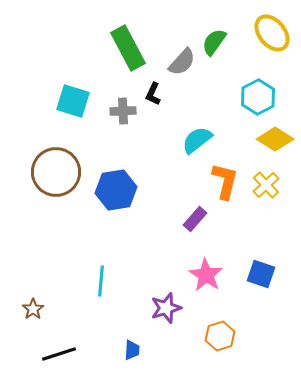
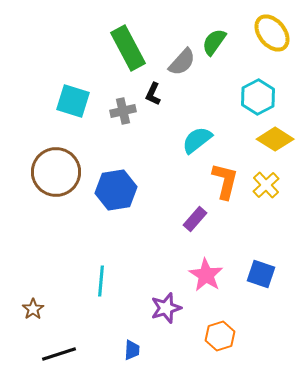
gray cross: rotated 10 degrees counterclockwise
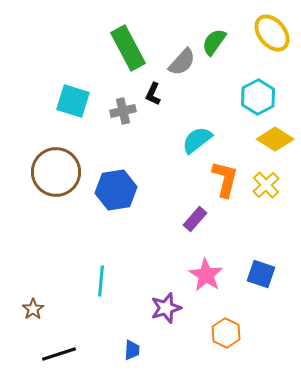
orange L-shape: moved 2 px up
orange hexagon: moved 6 px right, 3 px up; rotated 16 degrees counterclockwise
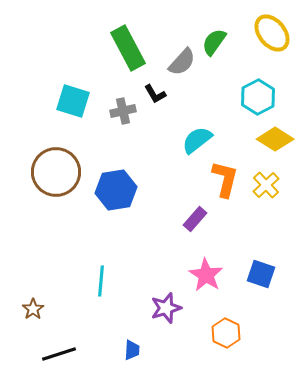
black L-shape: moved 2 px right; rotated 55 degrees counterclockwise
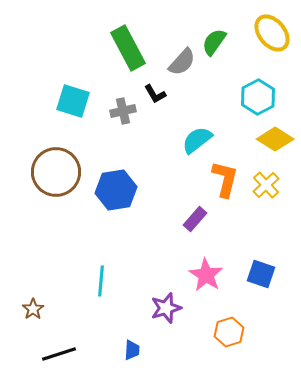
orange hexagon: moved 3 px right, 1 px up; rotated 16 degrees clockwise
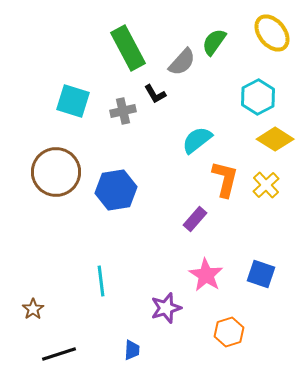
cyan line: rotated 12 degrees counterclockwise
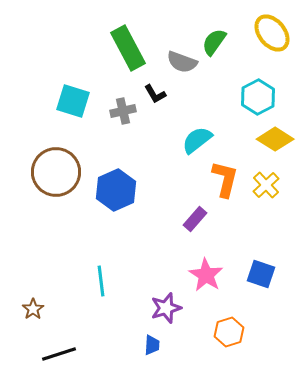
gray semicircle: rotated 68 degrees clockwise
blue hexagon: rotated 15 degrees counterclockwise
blue trapezoid: moved 20 px right, 5 px up
